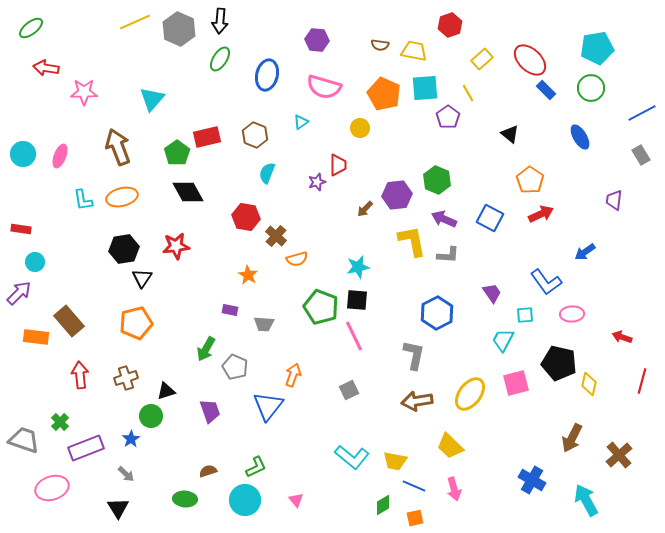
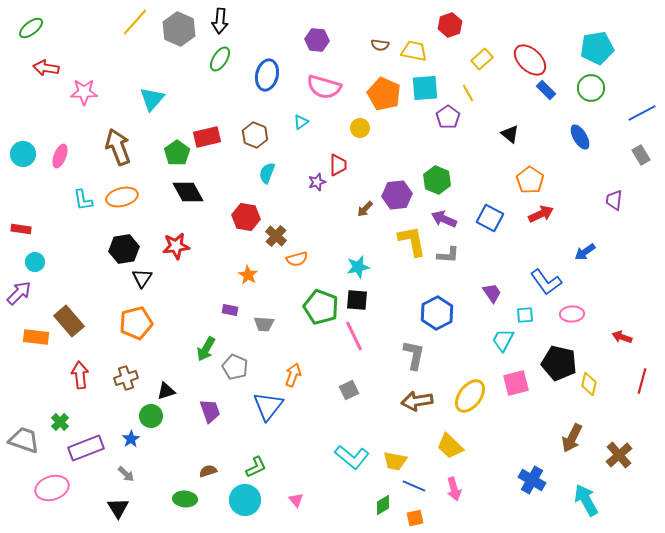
yellow line at (135, 22): rotated 24 degrees counterclockwise
yellow ellipse at (470, 394): moved 2 px down
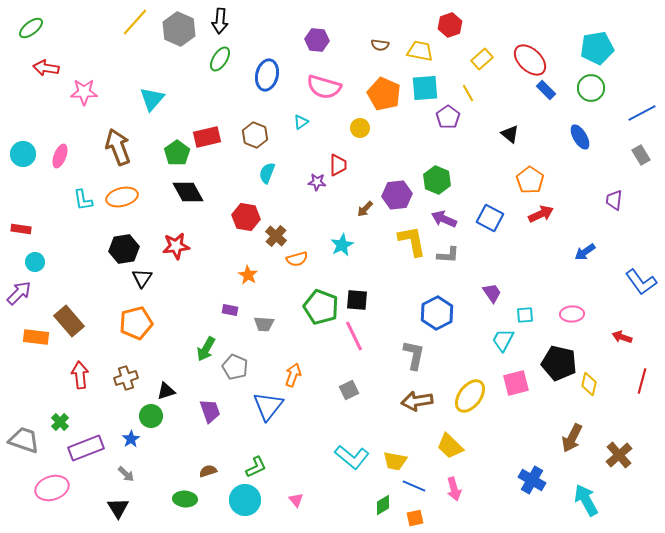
yellow trapezoid at (414, 51): moved 6 px right
purple star at (317, 182): rotated 24 degrees clockwise
cyan star at (358, 267): moved 16 px left, 22 px up; rotated 15 degrees counterclockwise
blue L-shape at (546, 282): moved 95 px right
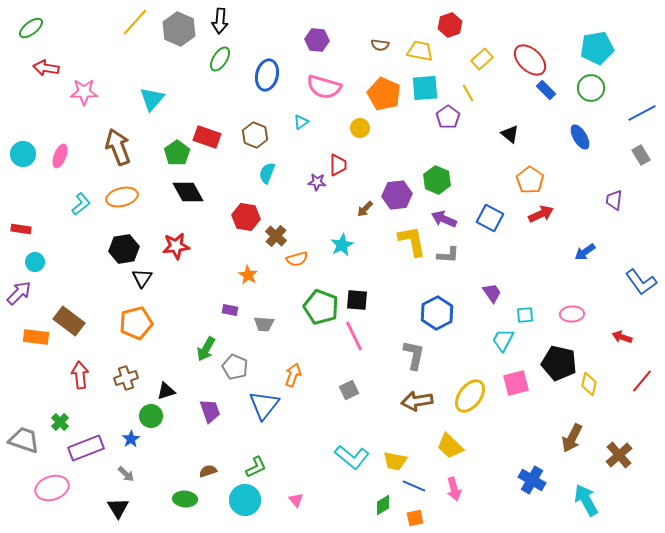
red rectangle at (207, 137): rotated 32 degrees clockwise
cyan L-shape at (83, 200): moved 2 px left, 4 px down; rotated 120 degrees counterclockwise
brown rectangle at (69, 321): rotated 12 degrees counterclockwise
red line at (642, 381): rotated 25 degrees clockwise
blue triangle at (268, 406): moved 4 px left, 1 px up
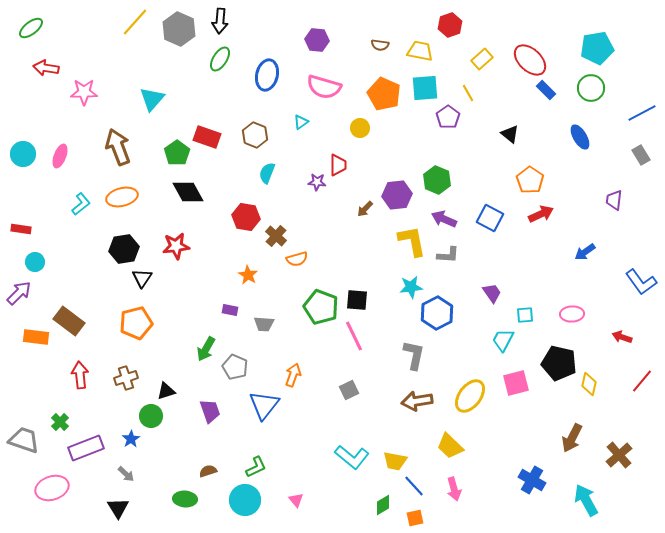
cyan star at (342, 245): moved 69 px right, 42 px down; rotated 20 degrees clockwise
blue line at (414, 486): rotated 25 degrees clockwise
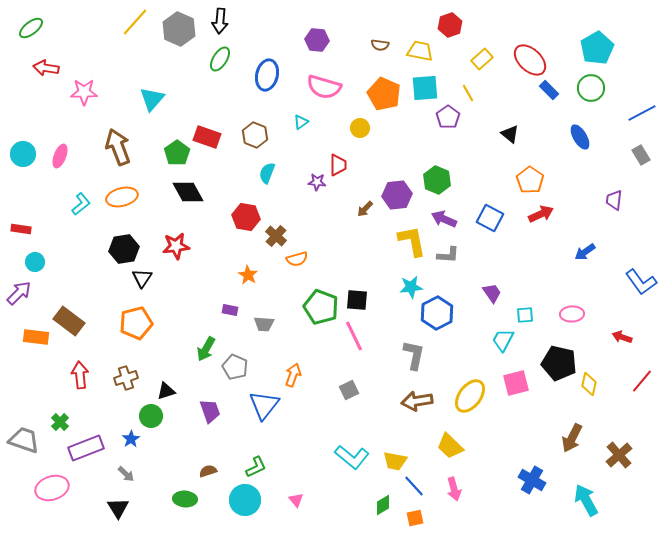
cyan pentagon at (597, 48): rotated 20 degrees counterclockwise
blue rectangle at (546, 90): moved 3 px right
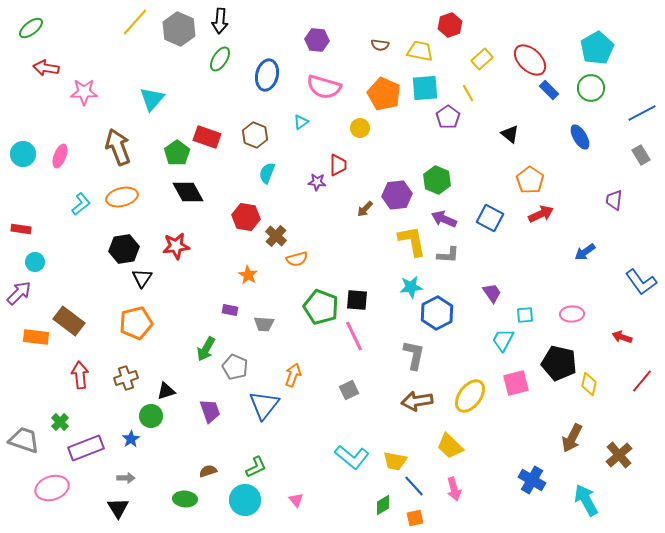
gray arrow at (126, 474): moved 4 px down; rotated 42 degrees counterclockwise
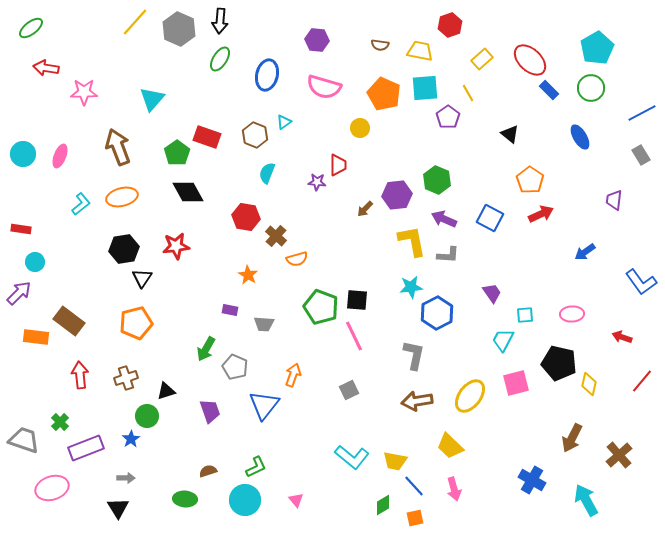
cyan triangle at (301, 122): moved 17 px left
green circle at (151, 416): moved 4 px left
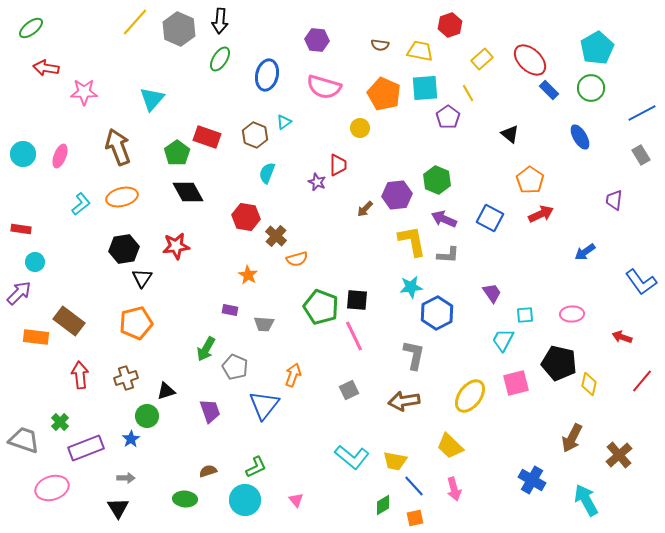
purple star at (317, 182): rotated 18 degrees clockwise
brown arrow at (417, 401): moved 13 px left
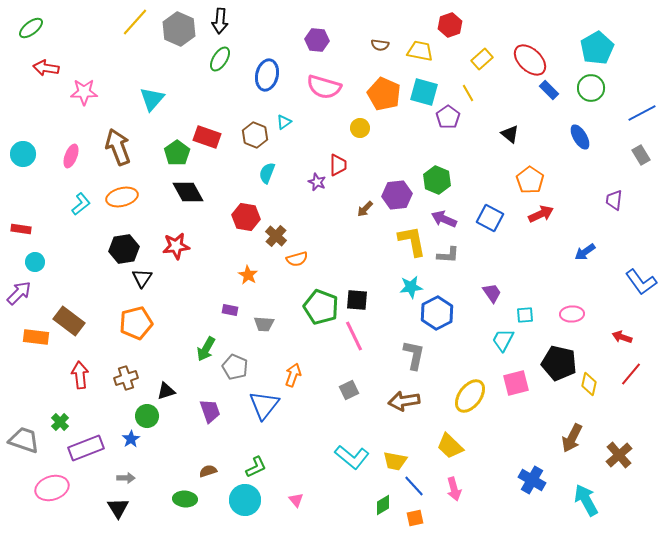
cyan square at (425, 88): moved 1 px left, 4 px down; rotated 20 degrees clockwise
pink ellipse at (60, 156): moved 11 px right
red line at (642, 381): moved 11 px left, 7 px up
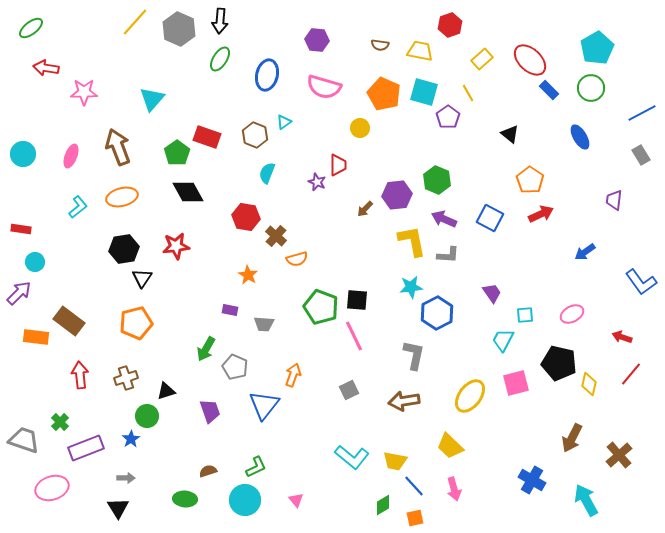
cyan L-shape at (81, 204): moved 3 px left, 3 px down
pink ellipse at (572, 314): rotated 25 degrees counterclockwise
